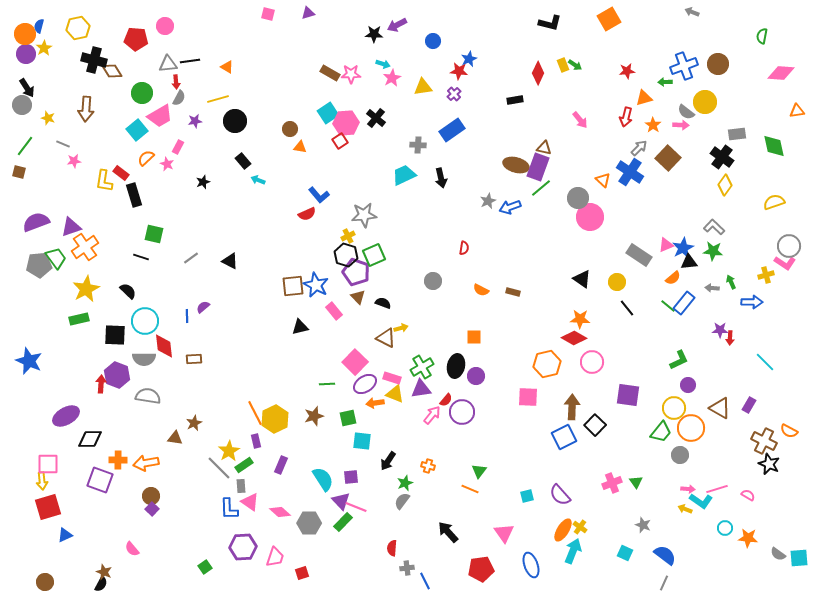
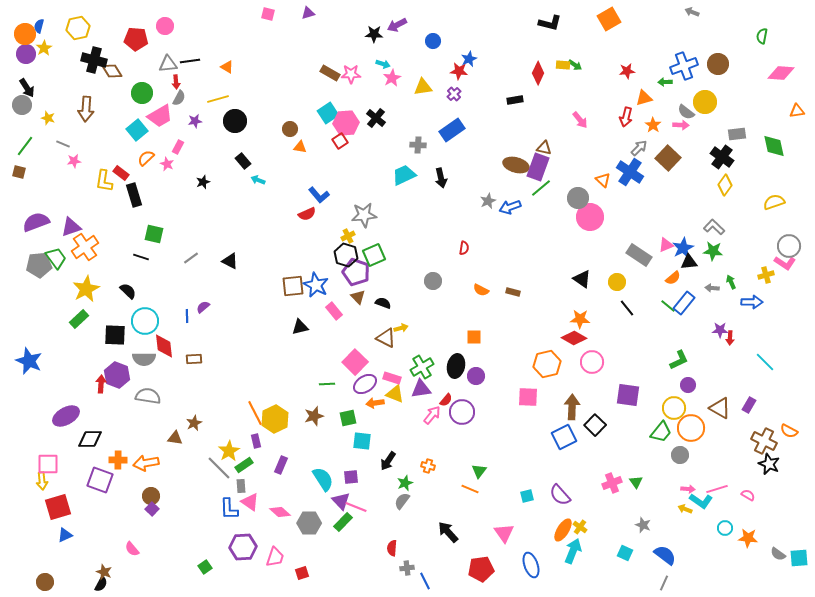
yellow rectangle at (563, 65): rotated 64 degrees counterclockwise
green rectangle at (79, 319): rotated 30 degrees counterclockwise
red square at (48, 507): moved 10 px right
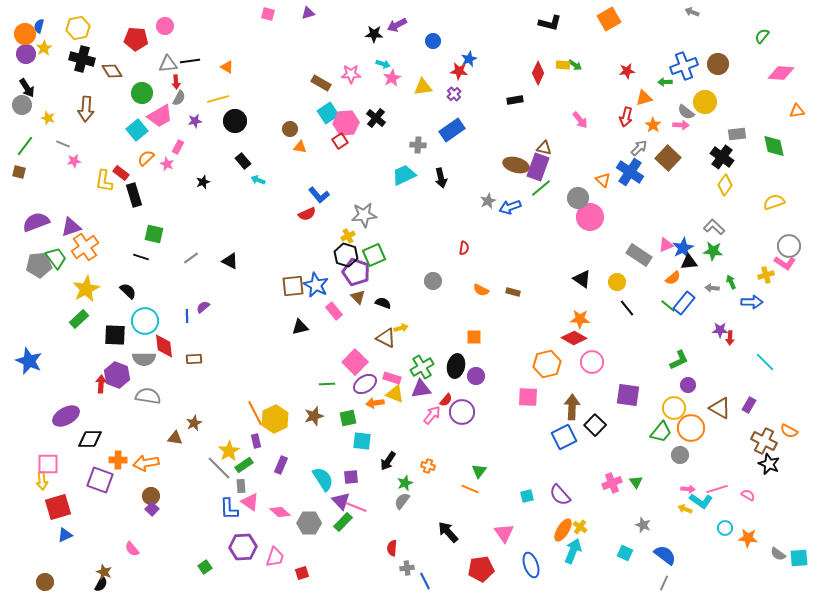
green semicircle at (762, 36): rotated 28 degrees clockwise
black cross at (94, 60): moved 12 px left, 1 px up
brown rectangle at (330, 73): moved 9 px left, 10 px down
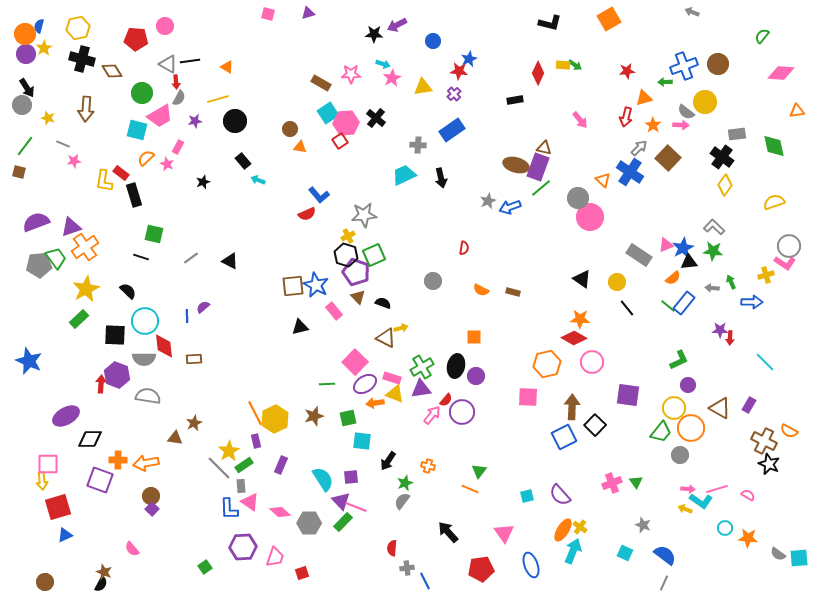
gray triangle at (168, 64): rotated 36 degrees clockwise
cyan square at (137, 130): rotated 35 degrees counterclockwise
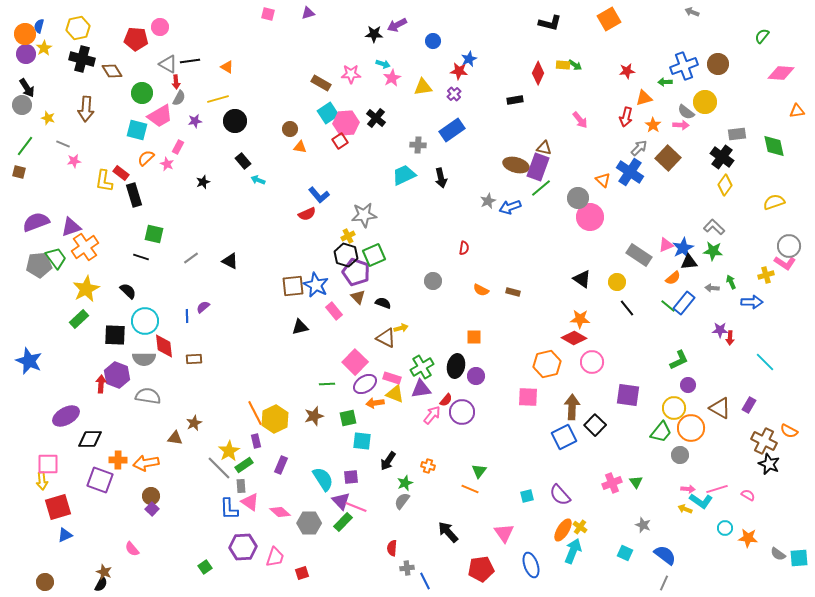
pink circle at (165, 26): moved 5 px left, 1 px down
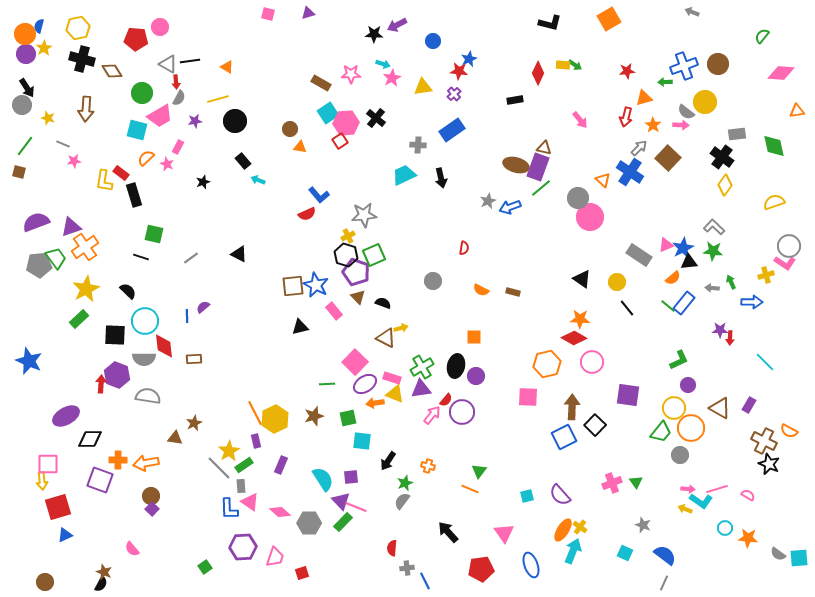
black triangle at (230, 261): moved 9 px right, 7 px up
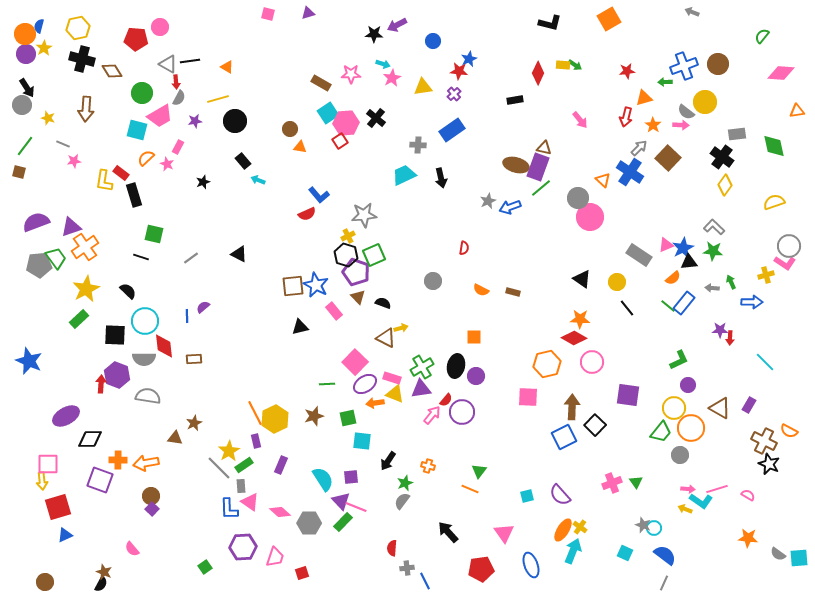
cyan circle at (725, 528): moved 71 px left
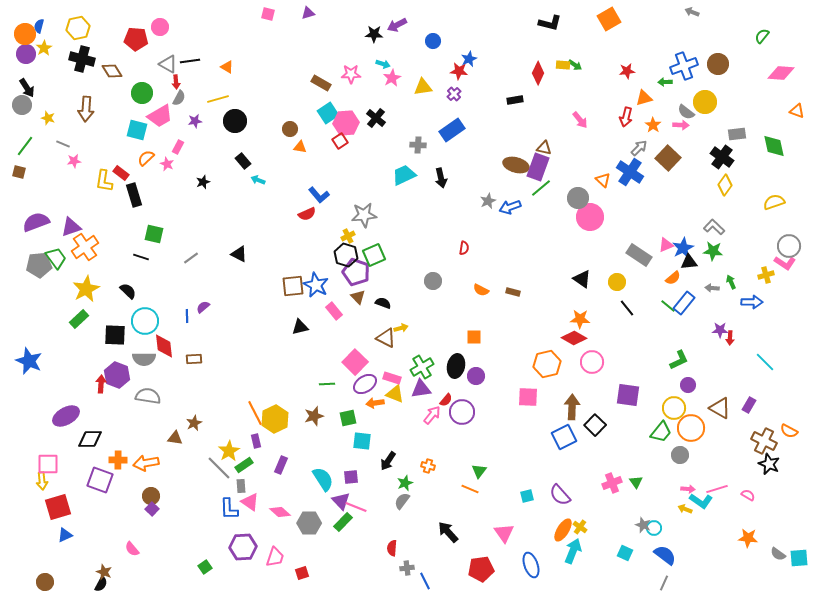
orange triangle at (797, 111): rotated 28 degrees clockwise
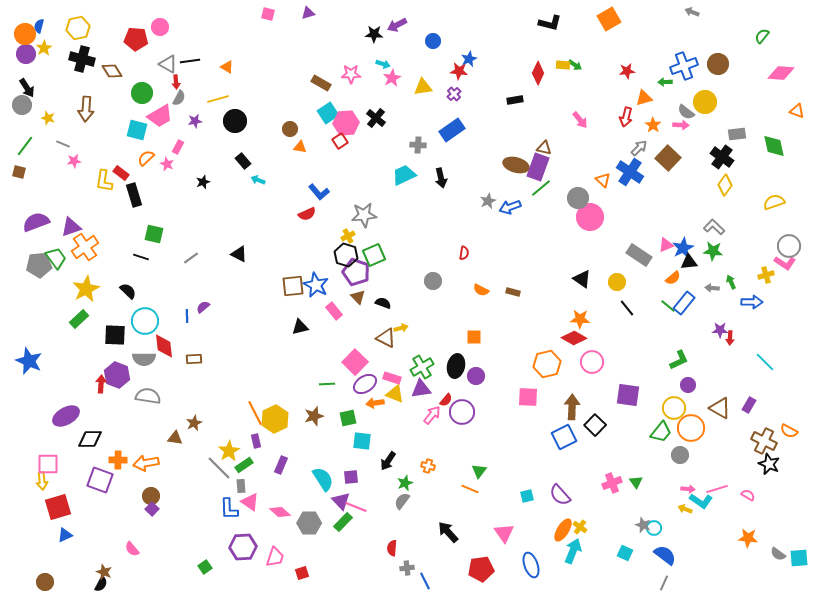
blue L-shape at (319, 195): moved 3 px up
red semicircle at (464, 248): moved 5 px down
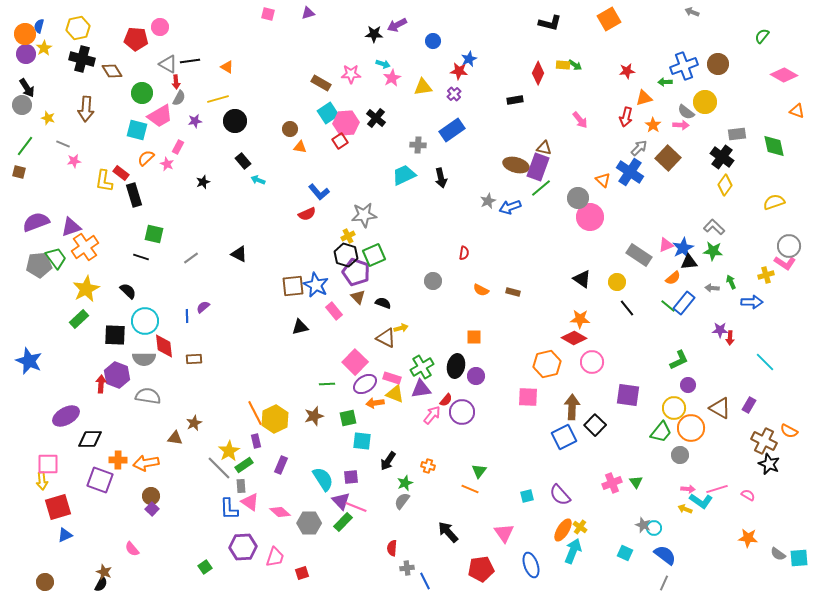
pink diamond at (781, 73): moved 3 px right, 2 px down; rotated 24 degrees clockwise
